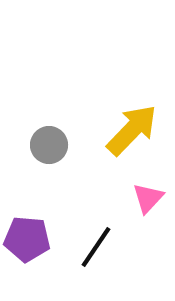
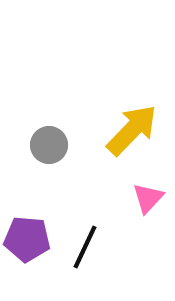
black line: moved 11 px left; rotated 9 degrees counterclockwise
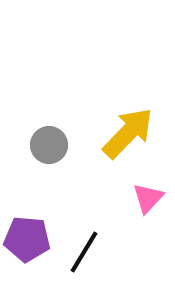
yellow arrow: moved 4 px left, 3 px down
black line: moved 1 px left, 5 px down; rotated 6 degrees clockwise
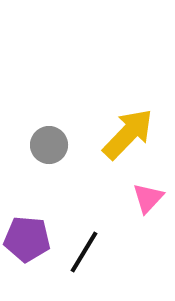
yellow arrow: moved 1 px down
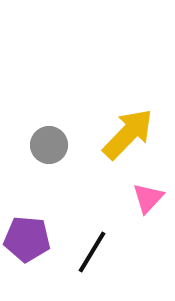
black line: moved 8 px right
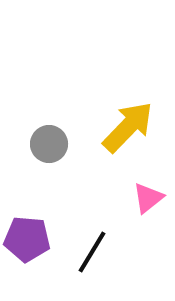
yellow arrow: moved 7 px up
gray circle: moved 1 px up
pink triangle: rotated 8 degrees clockwise
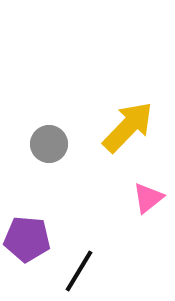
black line: moved 13 px left, 19 px down
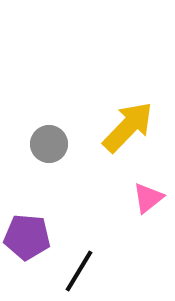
purple pentagon: moved 2 px up
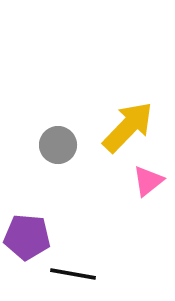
gray circle: moved 9 px right, 1 px down
pink triangle: moved 17 px up
black line: moved 6 px left, 3 px down; rotated 69 degrees clockwise
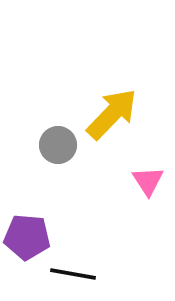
yellow arrow: moved 16 px left, 13 px up
pink triangle: rotated 24 degrees counterclockwise
